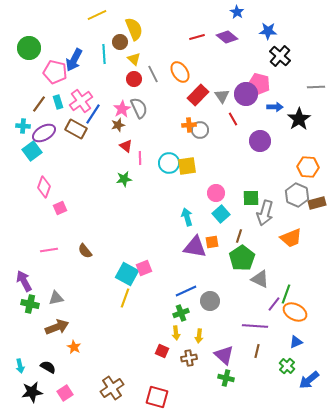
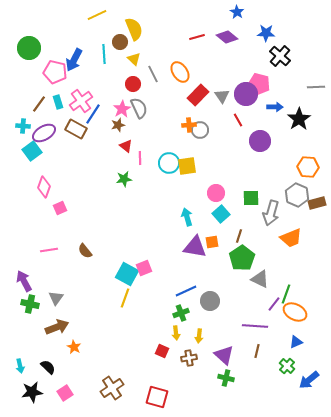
blue star at (268, 31): moved 2 px left, 2 px down
red circle at (134, 79): moved 1 px left, 5 px down
red line at (233, 119): moved 5 px right, 1 px down
gray arrow at (265, 213): moved 6 px right
gray triangle at (56, 298): rotated 42 degrees counterclockwise
black semicircle at (48, 367): rotated 14 degrees clockwise
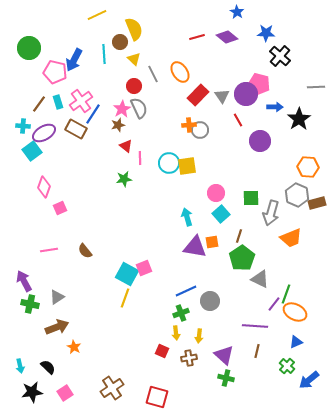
red circle at (133, 84): moved 1 px right, 2 px down
gray triangle at (56, 298): moved 1 px right, 1 px up; rotated 21 degrees clockwise
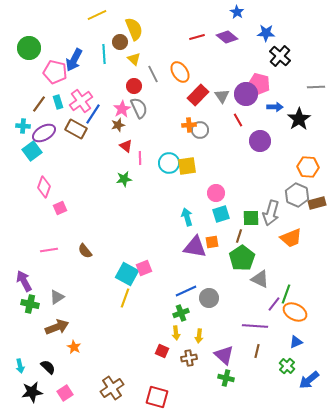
green square at (251, 198): moved 20 px down
cyan square at (221, 214): rotated 24 degrees clockwise
gray circle at (210, 301): moved 1 px left, 3 px up
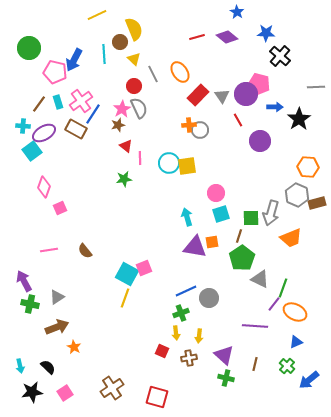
green line at (286, 294): moved 3 px left, 6 px up
brown line at (257, 351): moved 2 px left, 13 px down
